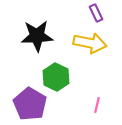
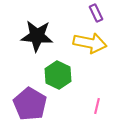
black star: rotated 8 degrees clockwise
green hexagon: moved 2 px right, 2 px up
pink line: moved 1 px down
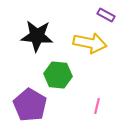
purple rectangle: moved 10 px right, 2 px down; rotated 36 degrees counterclockwise
green hexagon: rotated 20 degrees counterclockwise
purple pentagon: moved 1 px down
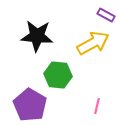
yellow arrow: moved 3 px right; rotated 40 degrees counterclockwise
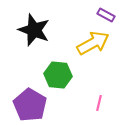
black star: moved 3 px left, 6 px up; rotated 16 degrees clockwise
pink line: moved 2 px right, 3 px up
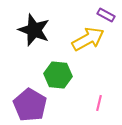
yellow arrow: moved 5 px left, 4 px up
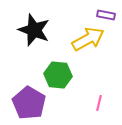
purple rectangle: rotated 18 degrees counterclockwise
purple pentagon: moved 1 px left, 2 px up
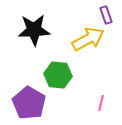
purple rectangle: rotated 60 degrees clockwise
black star: rotated 24 degrees counterclockwise
pink line: moved 2 px right
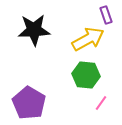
green hexagon: moved 28 px right
pink line: rotated 21 degrees clockwise
